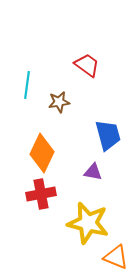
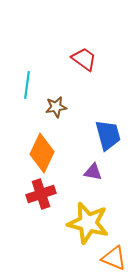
red trapezoid: moved 3 px left, 6 px up
brown star: moved 3 px left, 5 px down
red cross: rotated 8 degrees counterclockwise
orange triangle: moved 2 px left, 1 px down
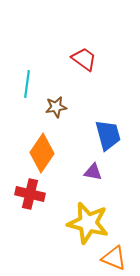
cyan line: moved 1 px up
orange diamond: rotated 9 degrees clockwise
red cross: moved 11 px left; rotated 32 degrees clockwise
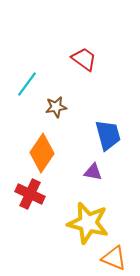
cyan line: rotated 28 degrees clockwise
red cross: rotated 12 degrees clockwise
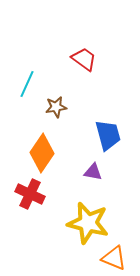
cyan line: rotated 12 degrees counterclockwise
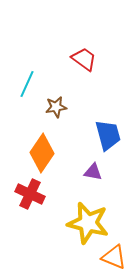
orange triangle: moved 1 px up
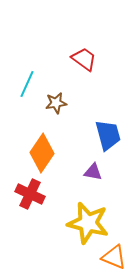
brown star: moved 4 px up
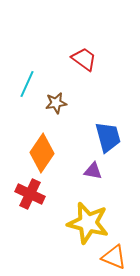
blue trapezoid: moved 2 px down
purple triangle: moved 1 px up
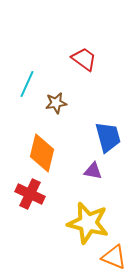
orange diamond: rotated 21 degrees counterclockwise
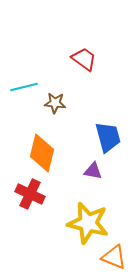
cyan line: moved 3 px left, 3 px down; rotated 52 degrees clockwise
brown star: moved 1 px left; rotated 15 degrees clockwise
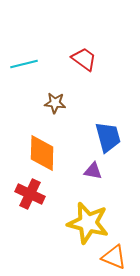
cyan line: moved 23 px up
orange diamond: rotated 12 degrees counterclockwise
